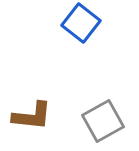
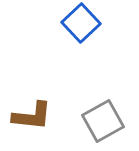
blue square: rotated 9 degrees clockwise
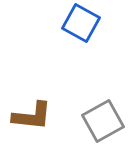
blue square: rotated 18 degrees counterclockwise
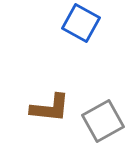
brown L-shape: moved 18 px right, 8 px up
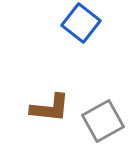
blue square: rotated 9 degrees clockwise
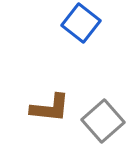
gray square: rotated 12 degrees counterclockwise
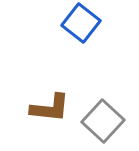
gray square: rotated 6 degrees counterclockwise
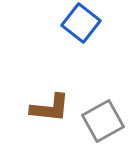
gray square: rotated 18 degrees clockwise
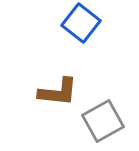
brown L-shape: moved 8 px right, 16 px up
